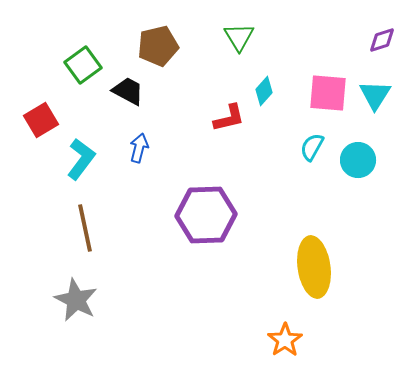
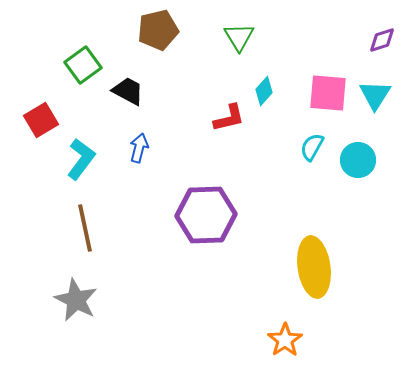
brown pentagon: moved 16 px up
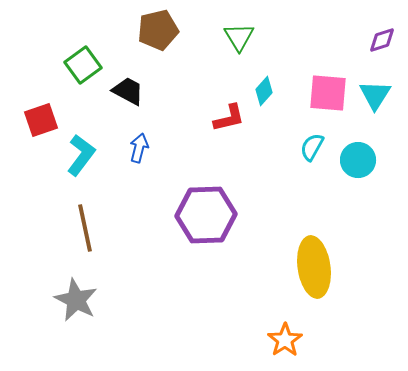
red square: rotated 12 degrees clockwise
cyan L-shape: moved 4 px up
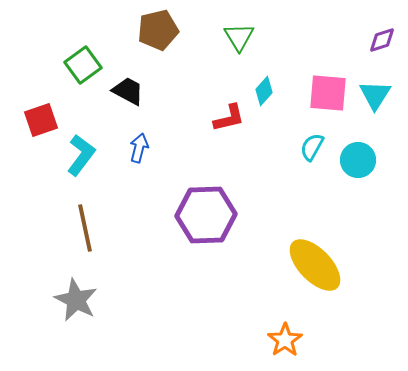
yellow ellipse: moved 1 px right, 2 px up; rotated 36 degrees counterclockwise
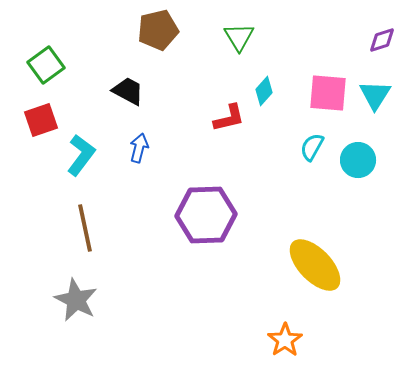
green square: moved 37 px left
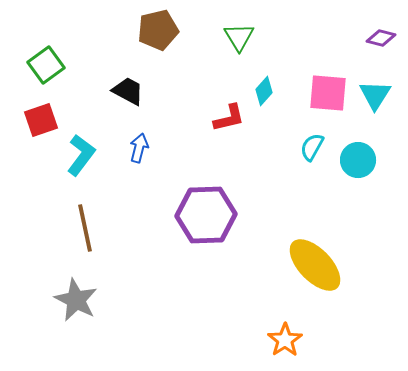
purple diamond: moved 1 px left, 2 px up; rotated 32 degrees clockwise
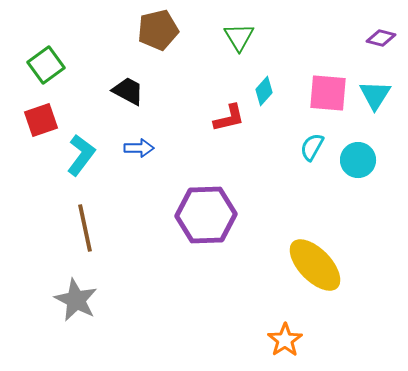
blue arrow: rotated 76 degrees clockwise
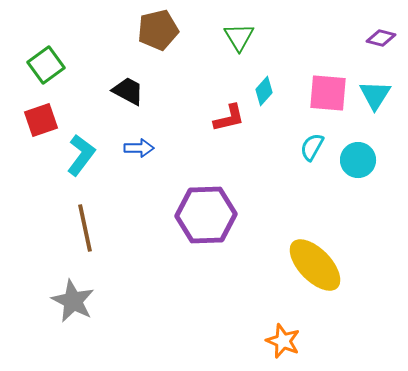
gray star: moved 3 px left, 1 px down
orange star: moved 2 px left, 1 px down; rotated 16 degrees counterclockwise
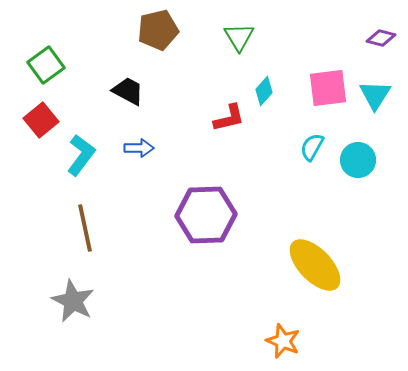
pink square: moved 5 px up; rotated 12 degrees counterclockwise
red square: rotated 20 degrees counterclockwise
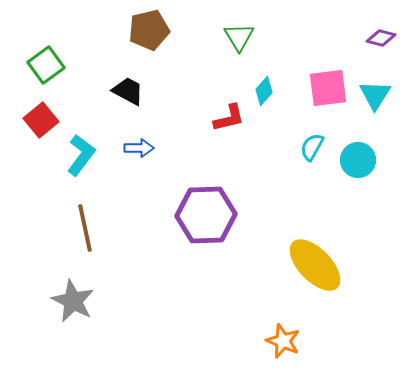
brown pentagon: moved 9 px left
